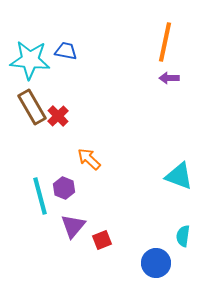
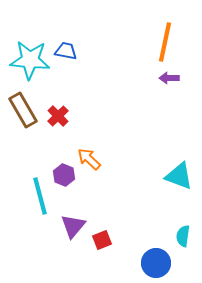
brown rectangle: moved 9 px left, 3 px down
purple hexagon: moved 13 px up
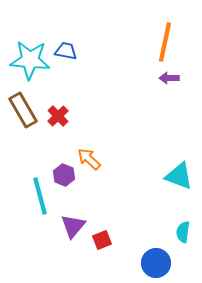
cyan semicircle: moved 4 px up
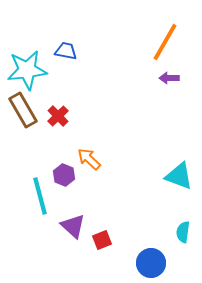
orange line: rotated 18 degrees clockwise
cyan star: moved 3 px left, 10 px down; rotated 12 degrees counterclockwise
purple triangle: rotated 28 degrees counterclockwise
blue circle: moved 5 px left
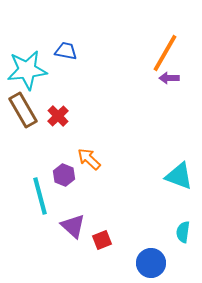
orange line: moved 11 px down
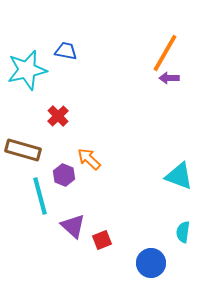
cyan star: rotated 6 degrees counterclockwise
brown rectangle: moved 40 px down; rotated 44 degrees counterclockwise
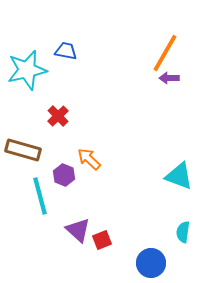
purple triangle: moved 5 px right, 4 px down
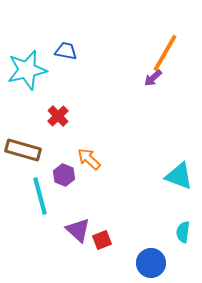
purple arrow: moved 16 px left; rotated 42 degrees counterclockwise
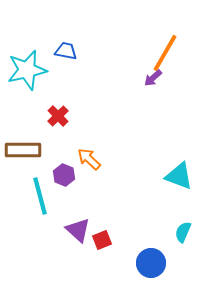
brown rectangle: rotated 16 degrees counterclockwise
cyan semicircle: rotated 15 degrees clockwise
